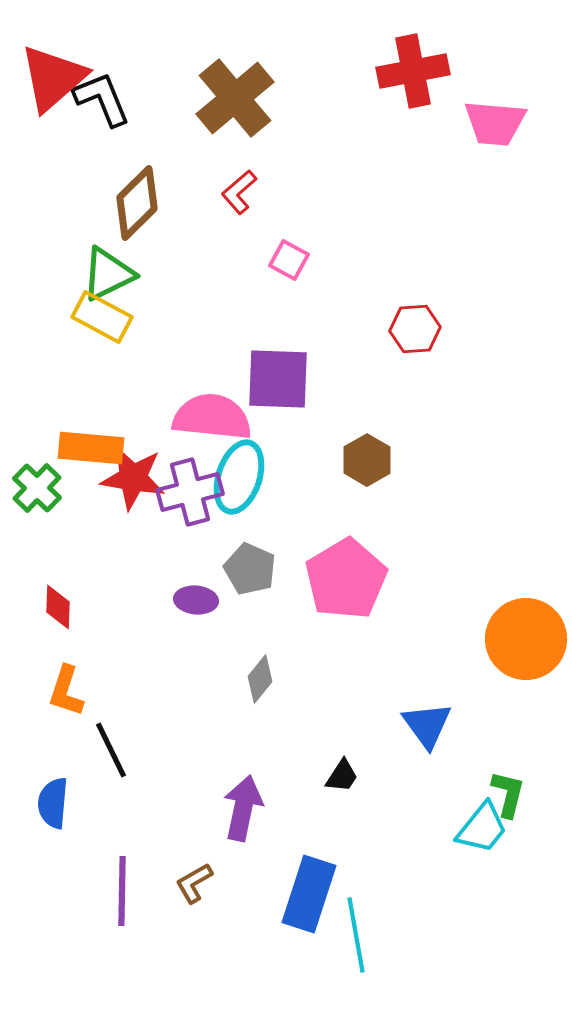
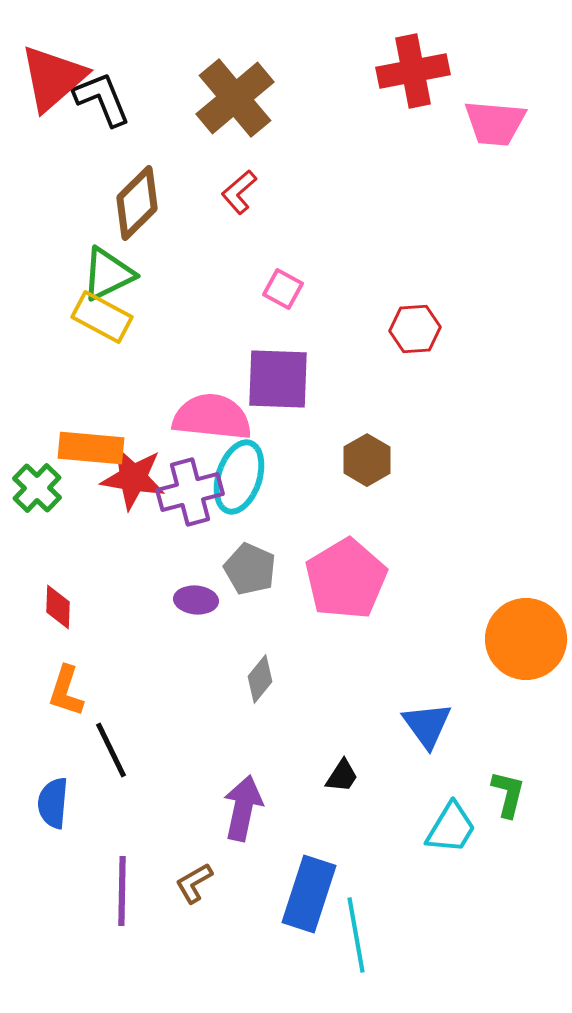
pink square: moved 6 px left, 29 px down
cyan trapezoid: moved 31 px left; rotated 8 degrees counterclockwise
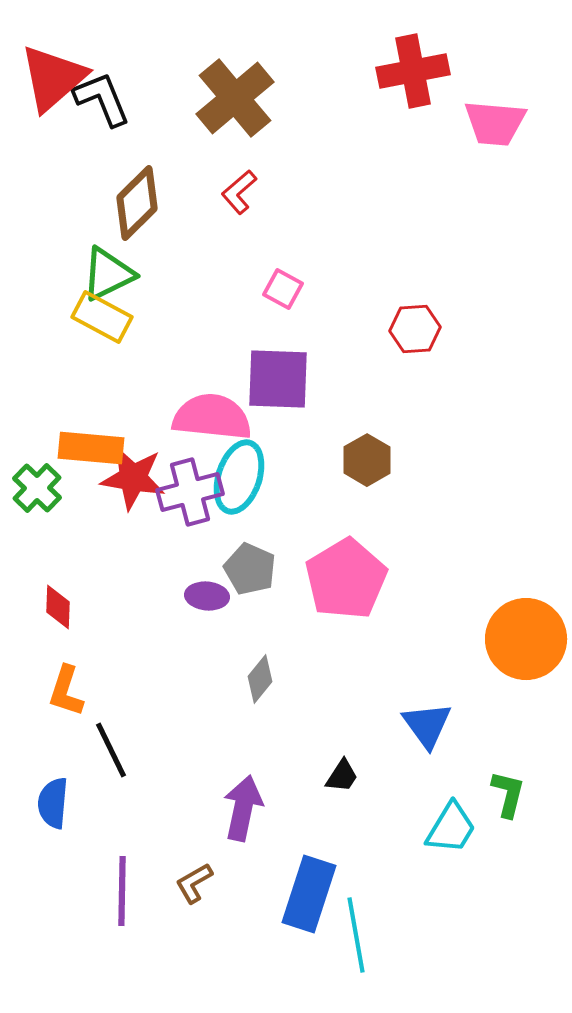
purple ellipse: moved 11 px right, 4 px up
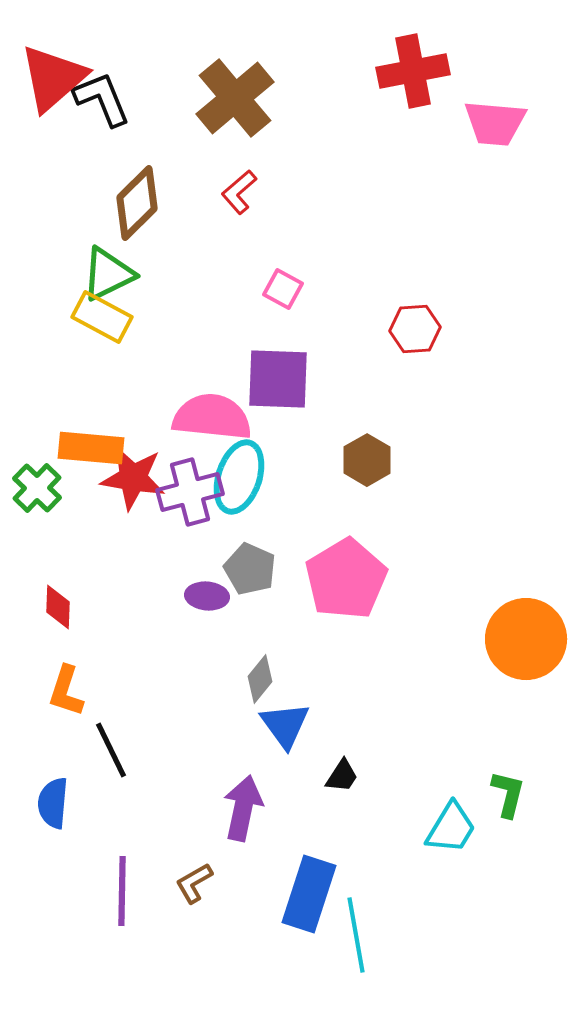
blue triangle: moved 142 px left
